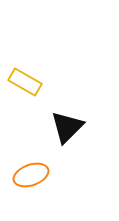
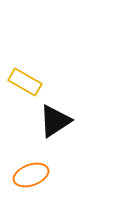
black triangle: moved 12 px left, 6 px up; rotated 12 degrees clockwise
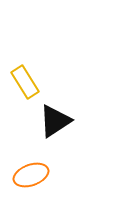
yellow rectangle: rotated 28 degrees clockwise
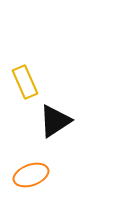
yellow rectangle: rotated 8 degrees clockwise
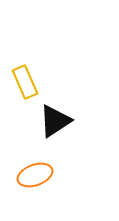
orange ellipse: moved 4 px right
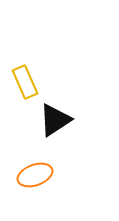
black triangle: moved 1 px up
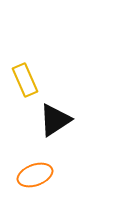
yellow rectangle: moved 2 px up
